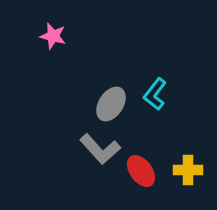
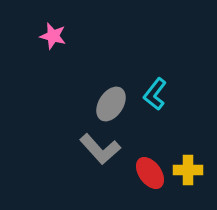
red ellipse: moved 9 px right, 2 px down
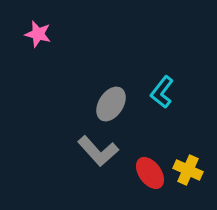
pink star: moved 15 px left, 2 px up
cyan L-shape: moved 7 px right, 2 px up
gray L-shape: moved 2 px left, 2 px down
yellow cross: rotated 24 degrees clockwise
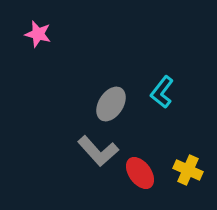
red ellipse: moved 10 px left
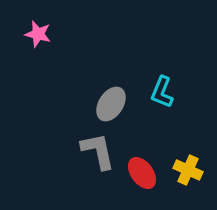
cyan L-shape: rotated 16 degrees counterclockwise
gray L-shape: rotated 150 degrees counterclockwise
red ellipse: moved 2 px right
